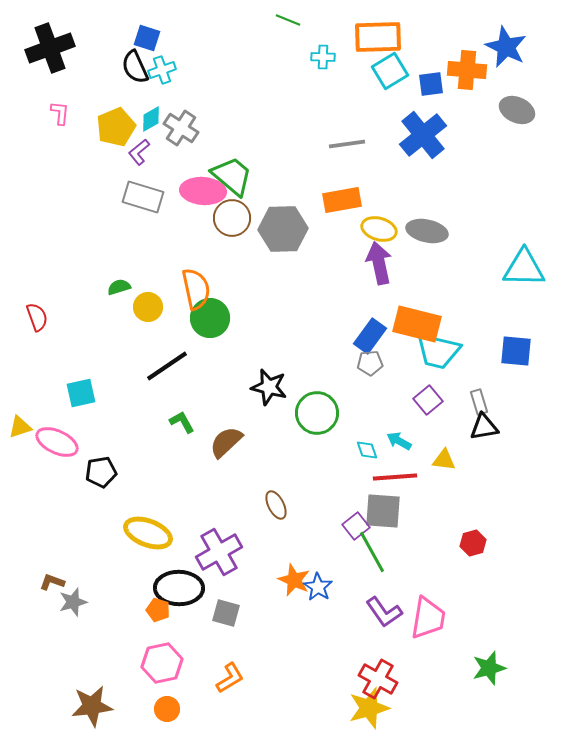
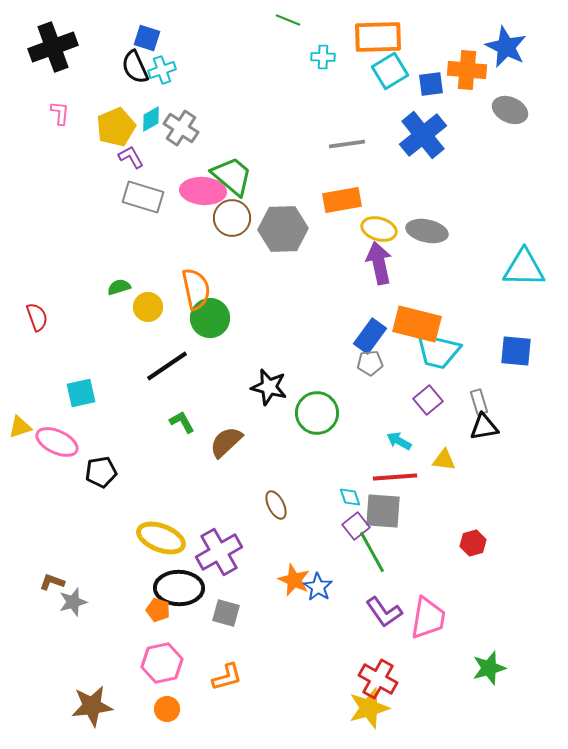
black cross at (50, 48): moved 3 px right, 1 px up
gray ellipse at (517, 110): moved 7 px left
purple L-shape at (139, 152): moved 8 px left, 5 px down; rotated 100 degrees clockwise
cyan diamond at (367, 450): moved 17 px left, 47 px down
yellow ellipse at (148, 533): moved 13 px right, 5 px down
orange L-shape at (230, 678): moved 3 px left, 1 px up; rotated 16 degrees clockwise
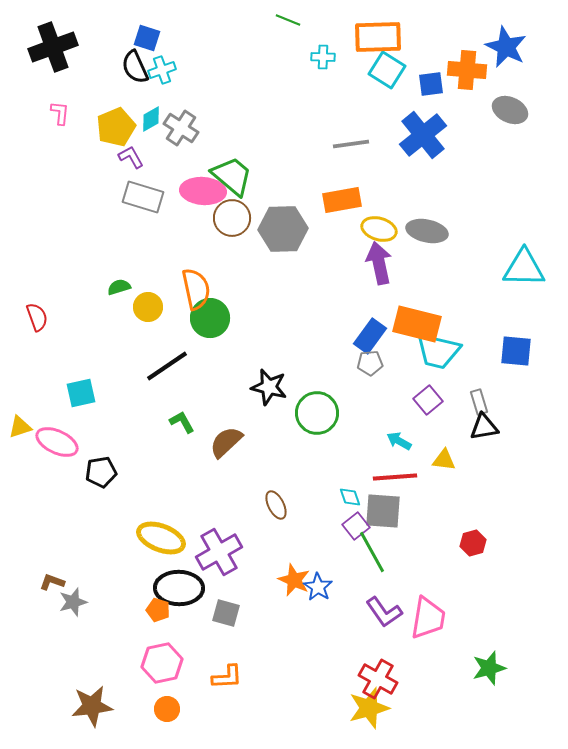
cyan square at (390, 71): moved 3 px left, 1 px up; rotated 27 degrees counterclockwise
gray line at (347, 144): moved 4 px right
orange L-shape at (227, 677): rotated 12 degrees clockwise
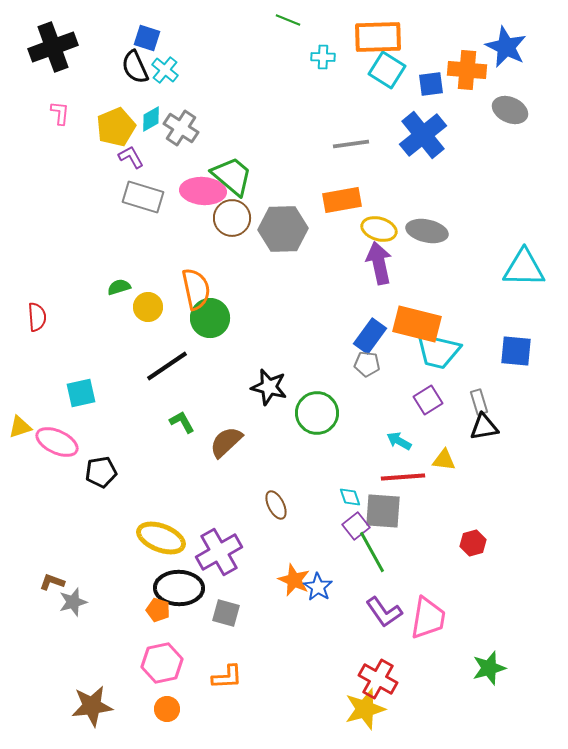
cyan cross at (162, 70): moved 3 px right; rotated 32 degrees counterclockwise
red semicircle at (37, 317): rotated 16 degrees clockwise
gray pentagon at (370, 363): moved 3 px left, 1 px down; rotated 10 degrees clockwise
purple square at (428, 400): rotated 8 degrees clockwise
red line at (395, 477): moved 8 px right
yellow star at (369, 708): moved 4 px left, 1 px down
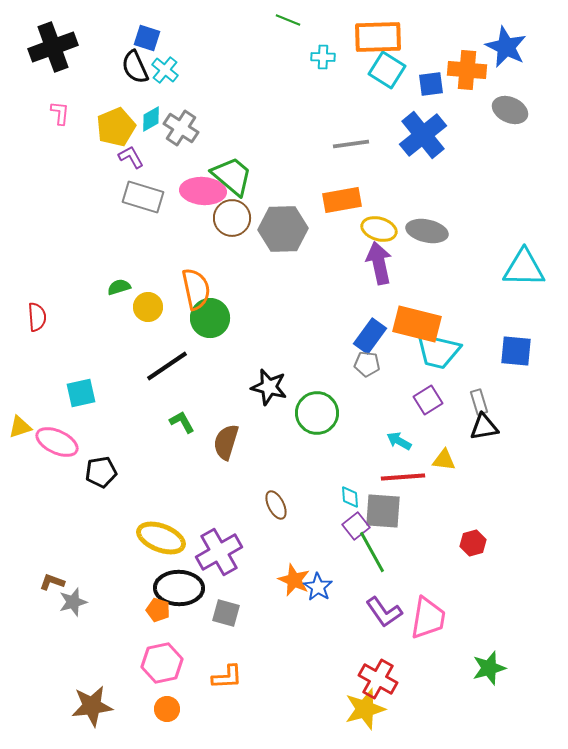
brown semicircle at (226, 442): rotated 30 degrees counterclockwise
cyan diamond at (350, 497): rotated 15 degrees clockwise
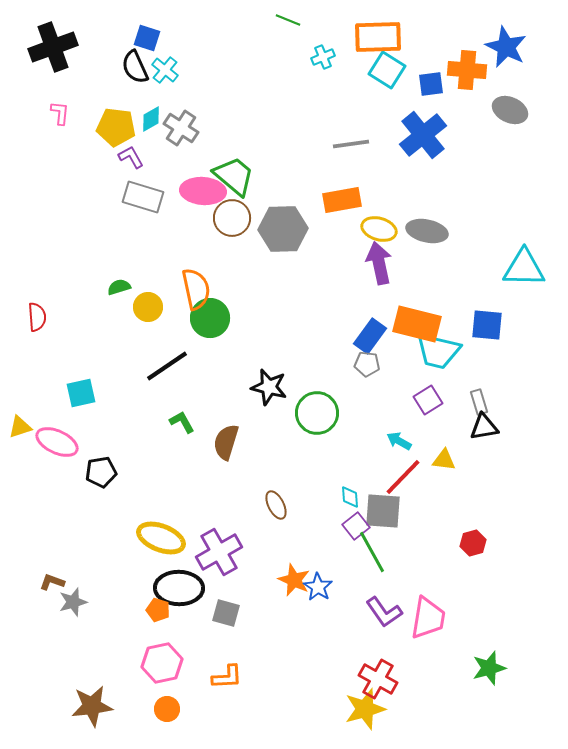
cyan cross at (323, 57): rotated 25 degrees counterclockwise
yellow pentagon at (116, 127): rotated 30 degrees clockwise
green trapezoid at (232, 176): moved 2 px right
blue square at (516, 351): moved 29 px left, 26 px up
red line at (403, 477): rotated 42 degrees counterclockwise
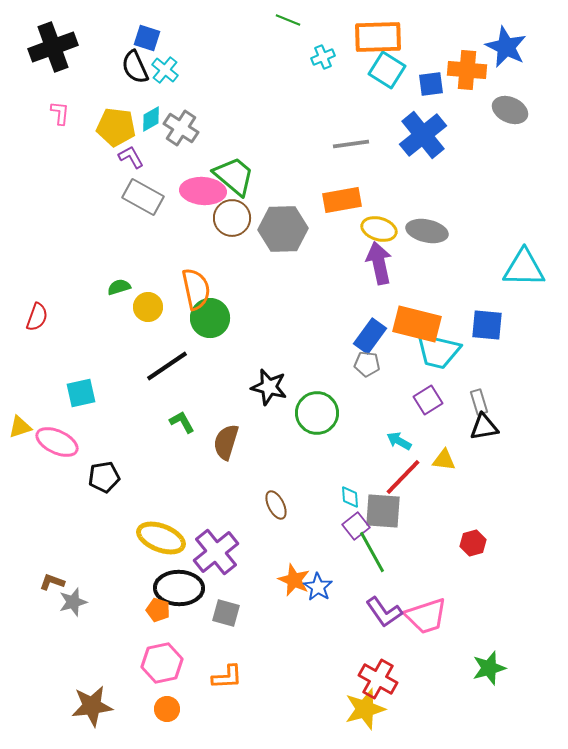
gray rectangle at (143, 197): rotated 12 degrees clockwise
red semicircle at (37, 317): rotated 24 degrees clockwise
black pentagon at (101, 472): moved 3 px right, 5 px down
purple cross at (219, 552): moved 3 px left; rotated 9 degrees counterclockwise
pink trapezoid at (428, 618): moved 2 px left, 2 px up; rotated 63 degrees clockwise
